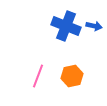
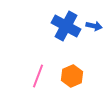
blue cross: rotated 8 degrees clockwise
orange hexagon: rotated 10 degrees counterclockwise
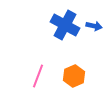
blue cross: moved 1 px left, 1 px up
orange hexagon: moved 2 px right
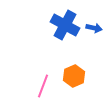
blue arrow: moved 2 px down
pink line: moved 5 px right, 10 px down
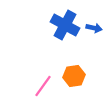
orange hexagon: rotated 15 degrees clockwise
pink line: rotated 15 degrees clockwise
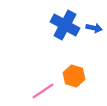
orange hexagon: rotated 25 degrees clockwise
pink line: moved 5 px down; rotated 20 degrees clockwise
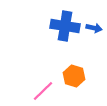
blue cross: moved 1 px down; rotated 20 degrees counterclockwise
pink line: rotated 10 degrees counterclockwise
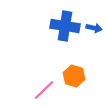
pink line: moved 1 px right, 1 px up
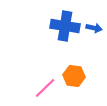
orange hexagon: rotated 10 degrees counterclockwise
pink line: moved 1 px right, 2 px up
